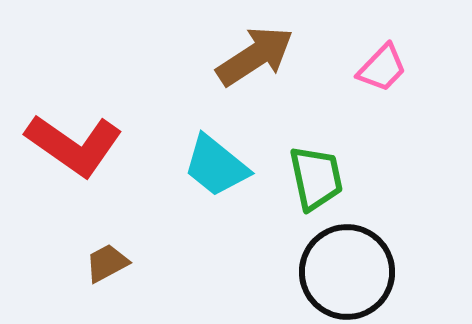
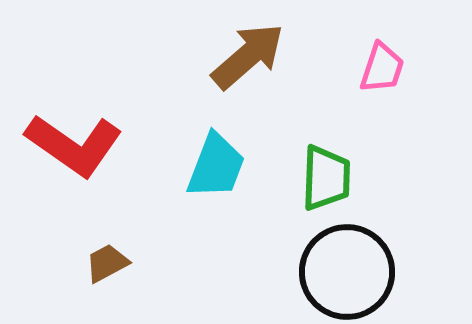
brown arrow: moved 7 px left; rotated 8 degrees counterclockwise
pink trapezoid: rotated 26 degrees counterclockwise
cyan trapezoid: rotated 108 degrees counterclockwise
green trapezoid: moved 10 px right; rotated 14 degrees clockwise
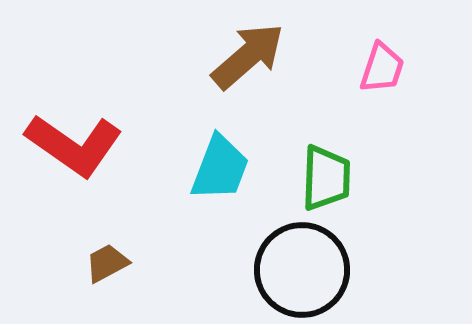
cyan trapezoid: moved 4 px right, 2 px down
black circle: moved 45 px left, 2 px up
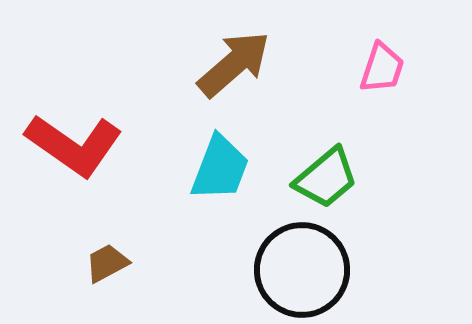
brown arrow: moved 14 px left, 8 px down
green trapezoid: rotated 48 degrees clockwise
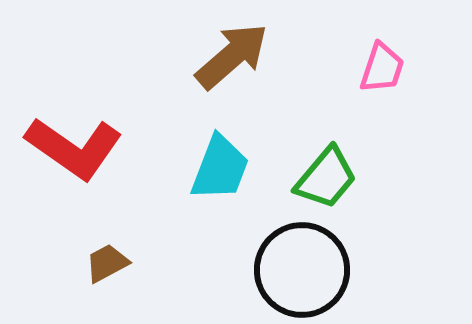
brown arrow: moved 2 px left, 8 px up
red L-shape: moved 3 px down
green trapezoid: rotated 10 degrees counterclockwise
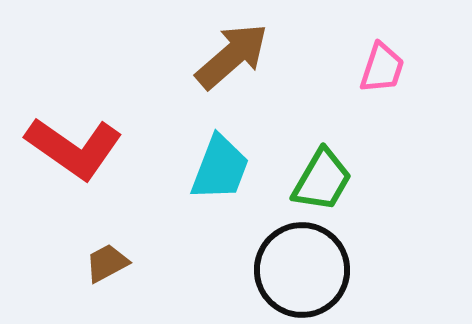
green trapezoid: moved 4 px left, 2 px down; rotated 10 degrees counterclockwise
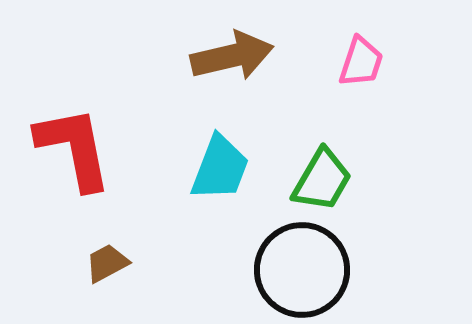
brown arrow: rotated 28 degrees clockwise
pink trapezoid: moved 21 px left, 6 px up
red L-shape: rotated 136 degrees counterclockwise
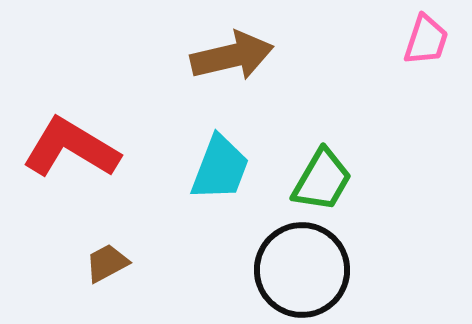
pink trapezoid: moved 65 px right, 22 px up
red L-shape: moved 3 px left; rotated 48 degrees counterclockwise
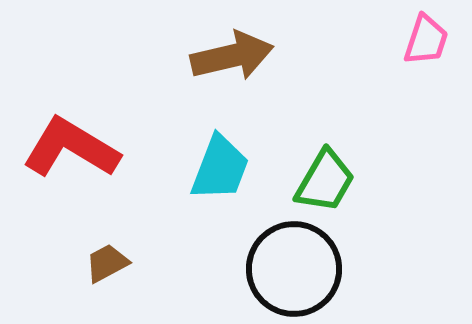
green trapezoid: moved 3 px right, 1 px down
black circle: moved 8 px left, 1 px up
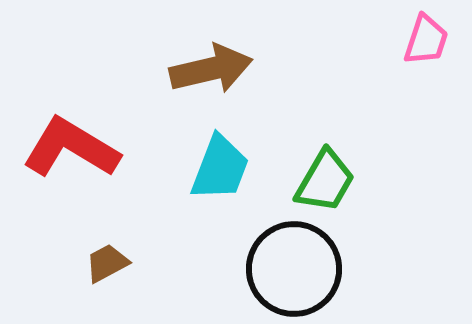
brown arrow: moved 21 px left, 13 px down
